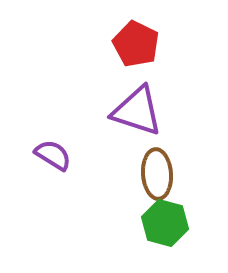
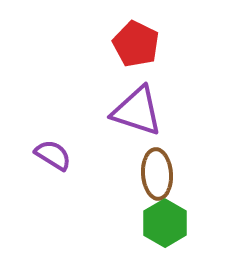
green hexagon: rotated 15 degrees clockwise
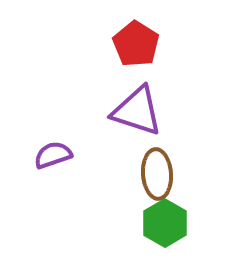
red pentagon: rotated 6 degrees clockwise
purple semicircle: rotated 51 degrees counterclockwise
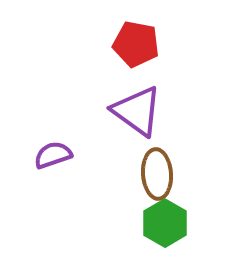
red pentagon: rotated 21 degrees counterclockwise
purple triangle: rotated 18 degrees clockwise
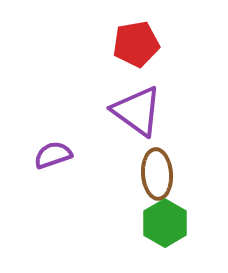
red pentagon: rotated 21 degrees counterclockwise
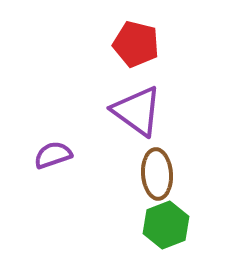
red pentagon: rotated 24 degrees clockwise
green hexagon: moved 1 px right, 2 px down; rotated 9 degrees clockwise
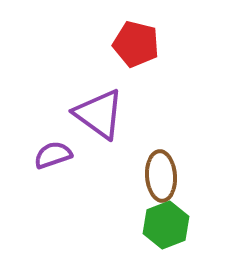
purple triangle: moved 38 px left, 3 px down
brown ellipse: moved 4 px right, 2 px down
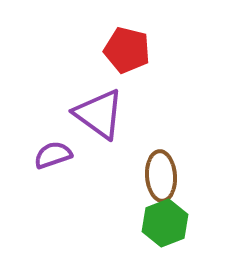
red pentagon: moved 9 px left, 6 px down
green hexagon: moved 1 px left, 2 px up
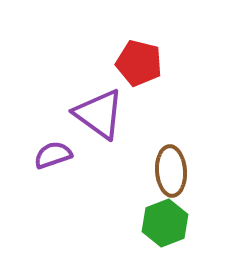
red pentagon: moved 12 px right, 13 px down
brown ellipse: moved 10 px right, 5 px up
